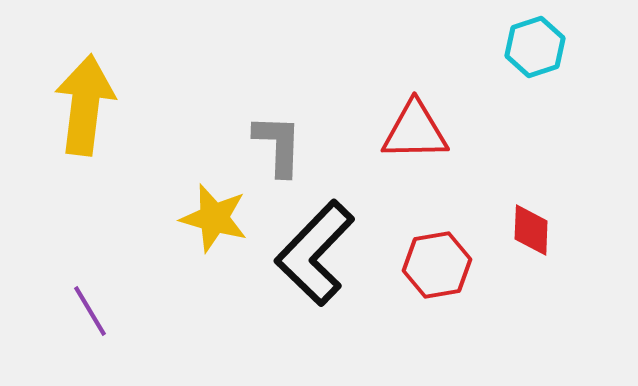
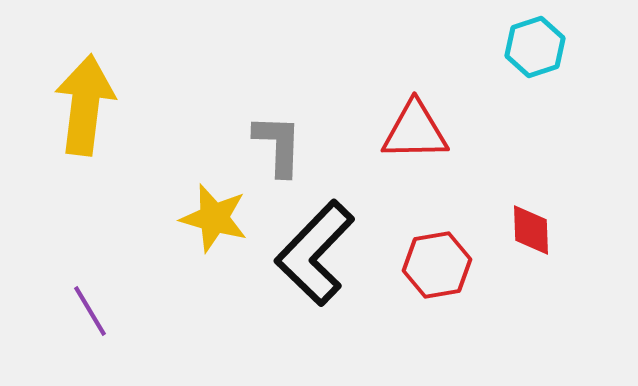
red diamond: rotated 4 degrees counterclockwise
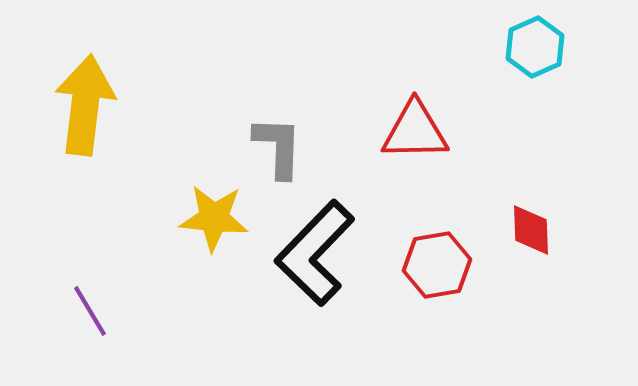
cyan hexagon: rotated 6 degrees counterclockwise
gray L-shape: moved 2 px down
yellow star: rotated 10 degrees counterclockwise
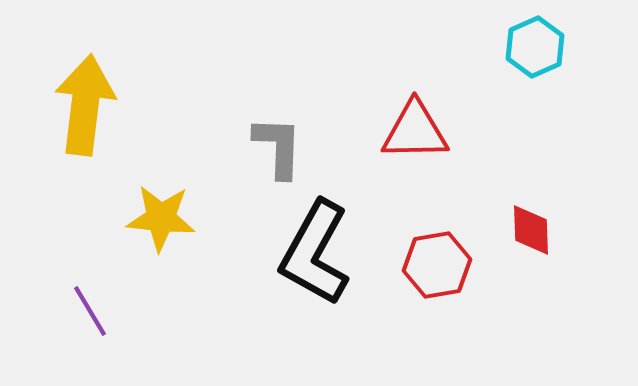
yellow star: moved 53 px left
black L-shape: rotated 15 degrees counterclockwise
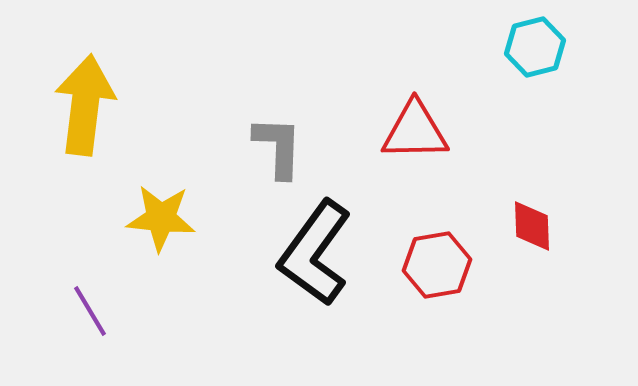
cyan hexagon: rotated 10 degrees clockwise
red diamond: moved 1 px right, 4 px up
black L-shape: rotated 7 degrees clockwise
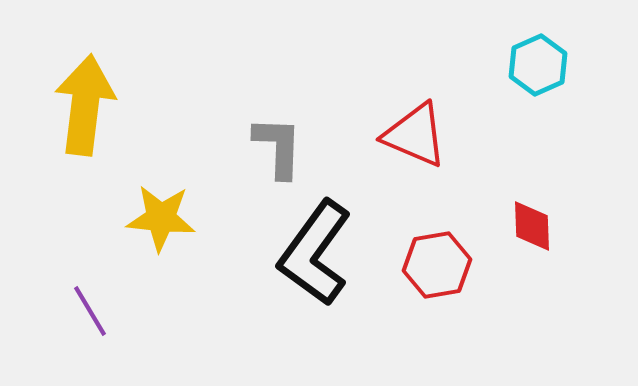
cyan hexagon: moved 3 px right, 18 px down; rotated 10 degrees counterclockwise
red triangle: moved 4 px down; rotated 24 degrees clockwise
